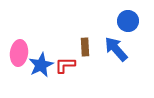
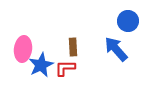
brown rectangle: moved 12 px left
pink ellipse: moved 4 px right, 4 px up
red L-shape: moved 3 px down
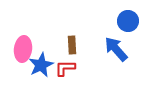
brown rectangle: moved 1 px left, 2 px up
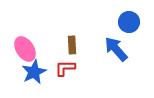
blue circle: moved 1 px right, 1 px down
pink ellipse: moved 2 px right; rotated 40 degrees counterclockwise
blue star: moved 7 px left, 7 px down
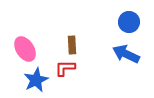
blue arrow: moved 10 px right, 5 px down; rotated 24 degrees counterclockwise
blue star: moved 2 px right, 8 px down
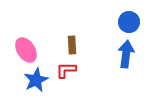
pink ellipse: moved 1 px right, 1 px down
blue arrow: rotated 72 degrees clockwise
red L-shape: moved 1 px right, 2 px down
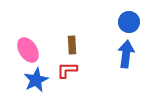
pink ellipse: moved 2 px right
red L-shape: moved 1 px right
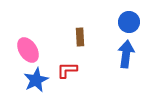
brown rectangle: moved 8 px right, 8 px up
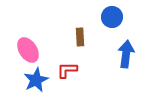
blue circle: moved 17 px left, 5 px up
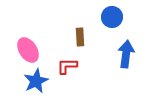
red L-shape: moved 4 px up
blue star: moved 1 px down
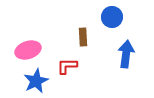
brown rectangle: moved 3 px right
pink ellipse: rotated 75 degrees counterclockwise
